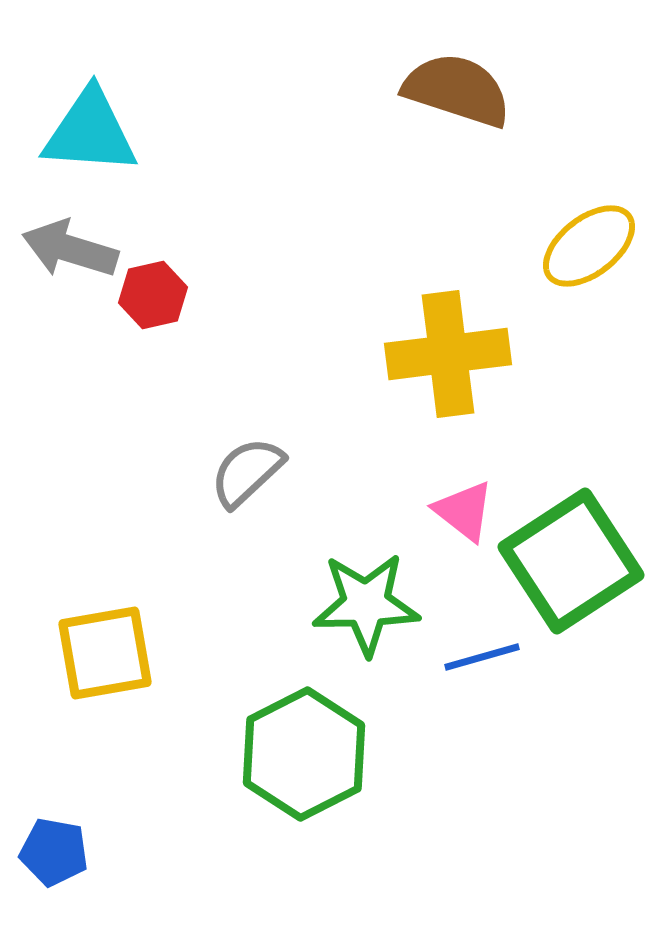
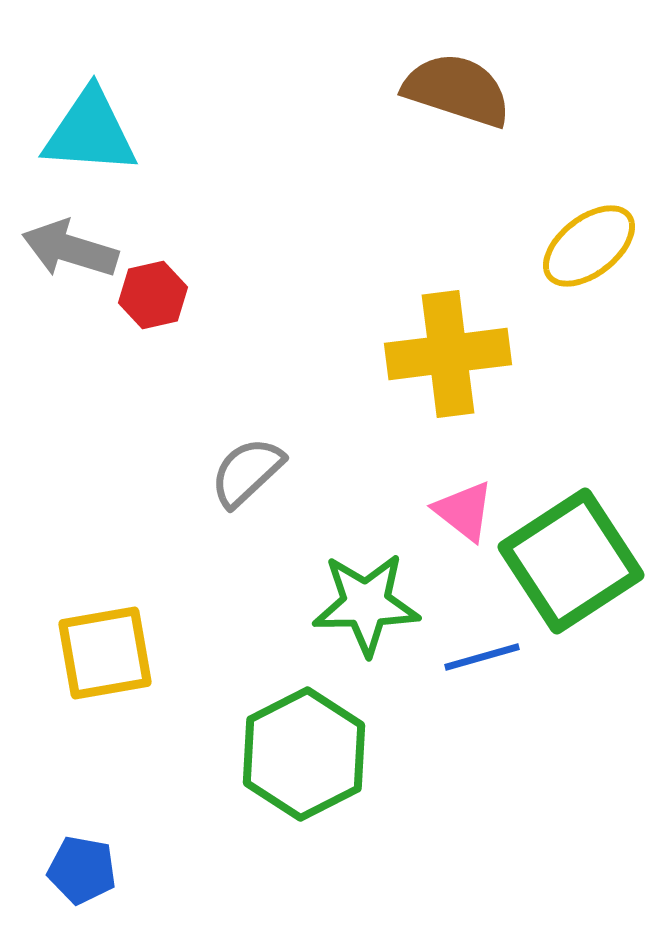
blue pentagon: moved 28 px right, 18 px down
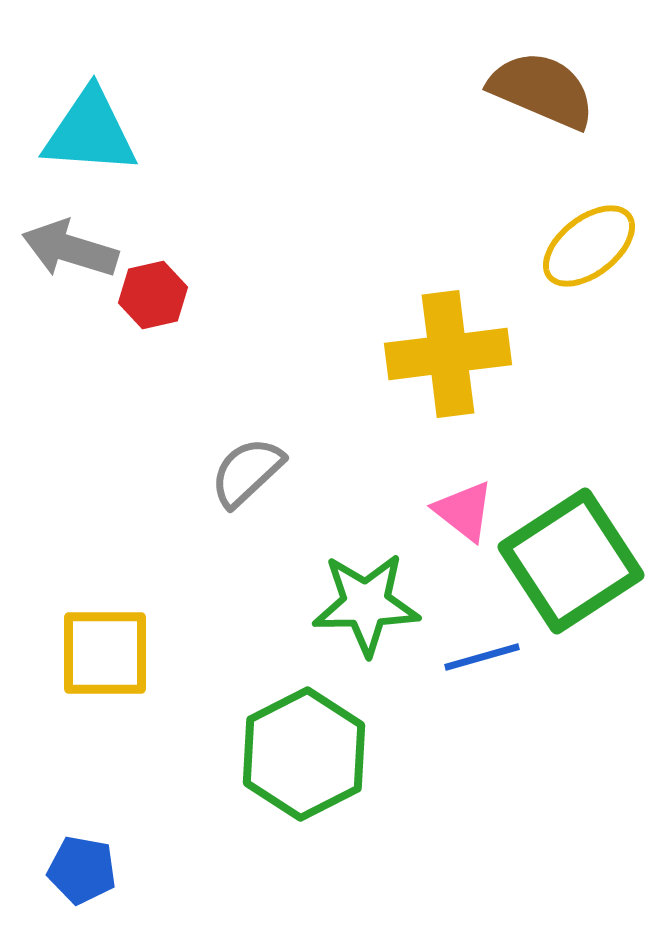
brown semicircle: moved 85 px right; rotated 5 degrees clockwise
yellow square: rotated 10 degrees clockwise
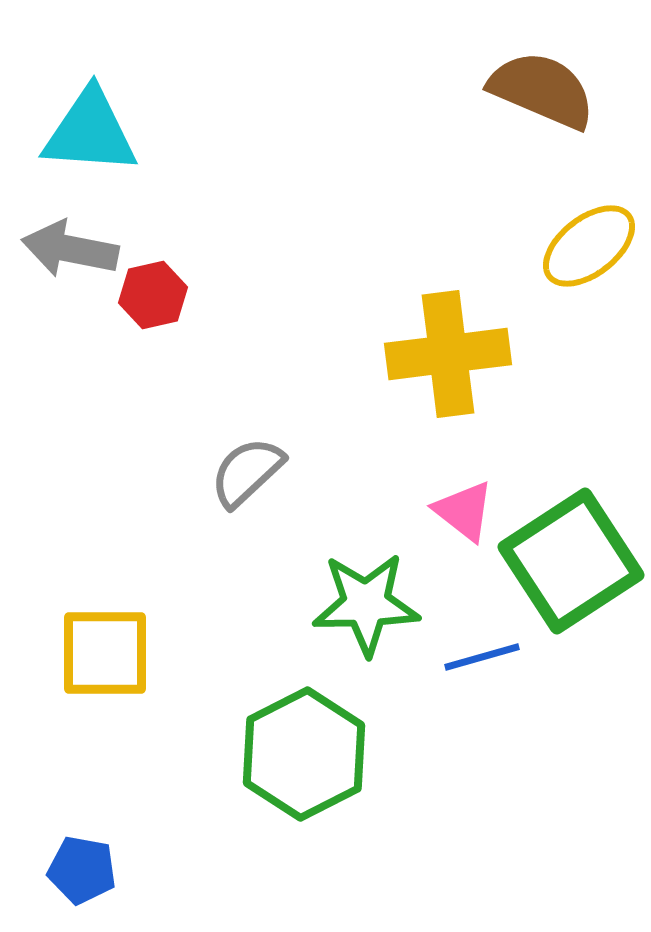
gray arrow: rotated 6 degrees counterclockwise
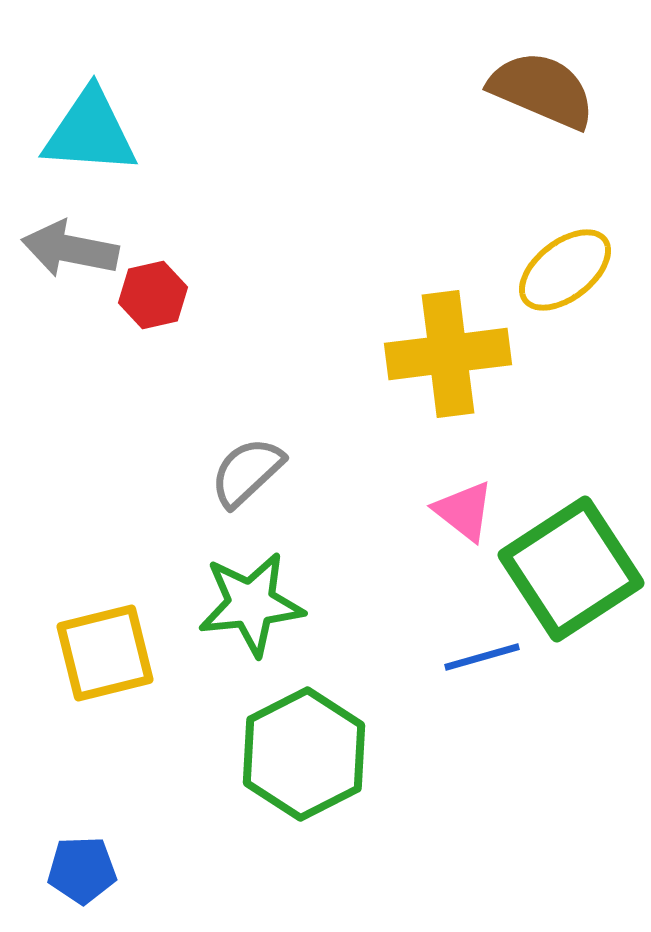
yellow ellipse: moved 24 px left, 24 px down
green square: moved 8 px down
green star: moved 115 px left; rotated 5 degrees counterclockwise
yellow square: rotated 14 degrees counterclockwise
blue pentagon: rotated 12 degrees counterclockwise
